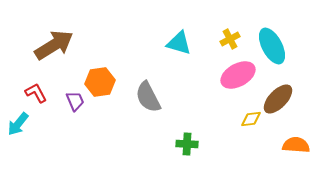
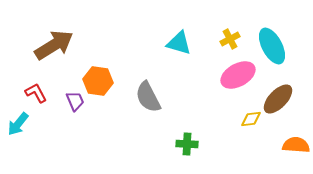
orange hexagon: moved 2 px left, 1 px up; rotated 16 degrees clockwise
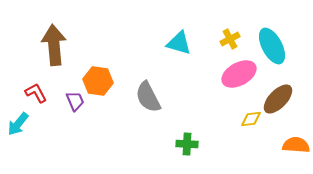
brown arrow: rotated 63 degrees counterclockwise
pink ellipse: moved 1 px right, 1 px up
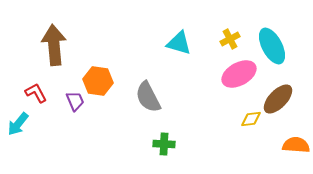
green cross: moved 23 px left
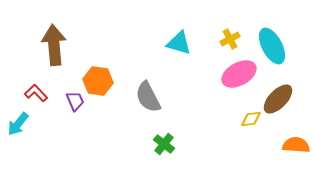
red L-shape: rotated 15 degrees counterclockwise
green cross: rotated 35 degrees clockwise
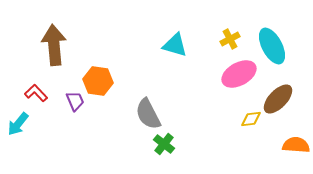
cyan triangle: moved 4 px left, 2 px down
gray semicircle: moved 17 px down
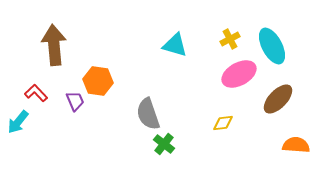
gray semicircle: rotated 8 degrees clockwise
yellow diamond: moved 28 px left, 4 px down
cyan arrow: moved 2 px up
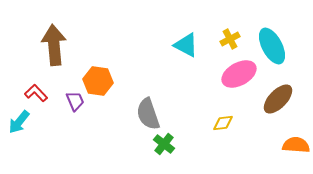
cyan triangle: moved 11 px right; rotated 12 degrees clockwise
cyan arrow: moved 1 px right
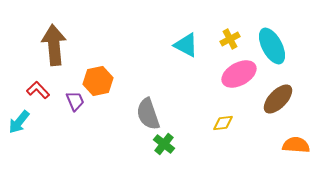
orange hexagon: rotated 20 degrees counterclockwise
red L-shape: moved 2 px right, 3 px up
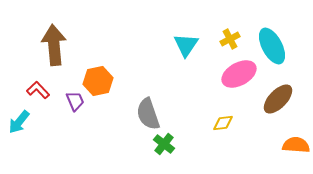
cyan triangle: rotated 36 degrees clockwise
